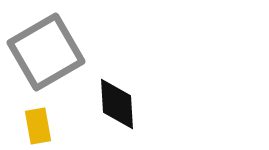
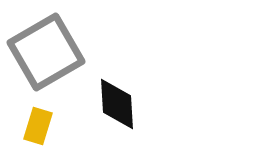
yellow rectangle: rotated 27 degrees clockwise
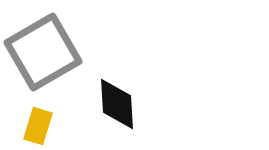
gray square: moved 3 px left
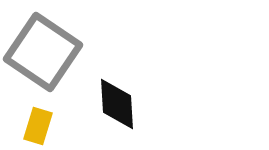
gray square: rotated 26 degrees counterclockwise
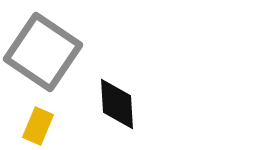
yellow rectangle: rotated 6 degrees clockwise
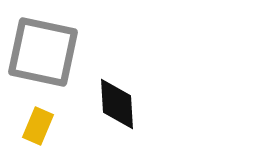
gray square: rotated 22 degrees counterclockwise
